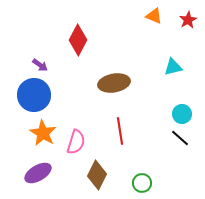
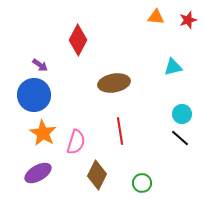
orange triangle: moved 2 px right, 1 px down; rotated 18 degrees counterclockwise
red star: rotated 12 degrees clockwise
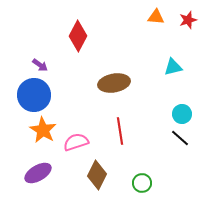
red diamond: moved 4 px up
orange star: moved 3 px up
pink semicircle: rotated 125 degrees counterclockwise
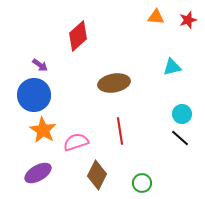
red diamond: rotated 20 degrees clockwise
cyan triangle: moved 1 px left
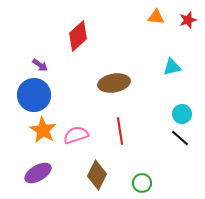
pink semicircle: moved 7 px up
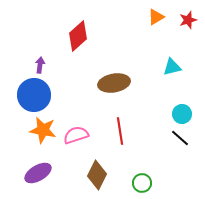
orange triangle: rotated 36 degrees counterclockwise
purple arrow: rotated 119 degrees counterclockwise
orange star: rotated 20 degrees counterclockwise
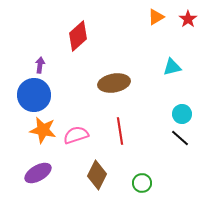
red star: moved 1 px up; rotated 18 degrees counterclockwise
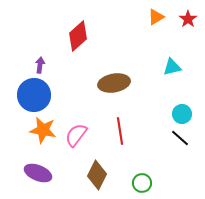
pink semicircle: rotated 35 degrees counterclockwise
purple ellipse: rotated 52 degrees clockwise
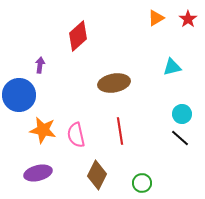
orange triangle: moved 1 px down
blue circle: moved 15 px left
pink semicircle: rotated 50 degrees counterclockwise
purple ellipse: rotated 36 degrees counterclockwise
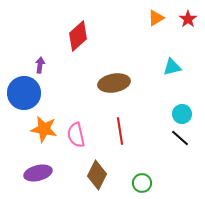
blue circle: moved 5 px right, 2 px up
orange star: moved 1 px right, 1 px up
